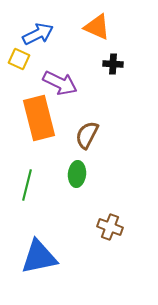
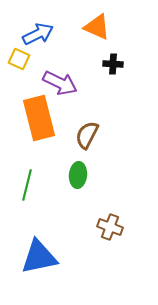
green ellipse: moved 1 px right, 1 px down
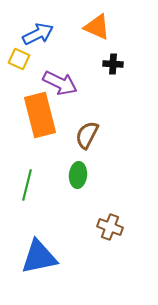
orange rectangle: moved 1 px right, 3 px up
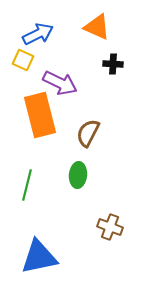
yellow square: moved 4 px right, 1 px down
brown semicircle: moved 1 px right, 2 px up
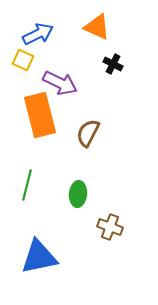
black cross: rotated 24 degrees clockwise
green ellipse: moved 19 px down
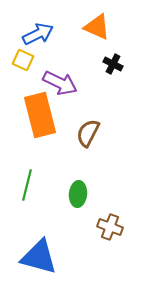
blue triangle: rotated 27 degrees clockwise
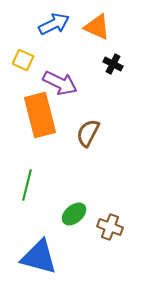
blue arrow: moved 16 px right, 10 px up
green ellipse: moved 4 px left, 20 px down; rotated 45 degrees clockwise
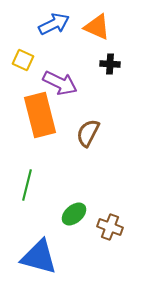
black cross: moved 3 px left; rotated 24 degrees counterclockwise
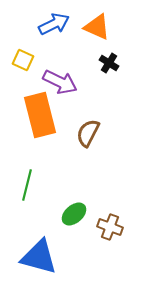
black cross: moved 1 px left, 1 px up; rotated 30 degrees clockwise
purple arrow: moved 1 px up
